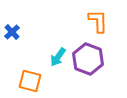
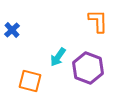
blue cross: moved 2 px up
purple hexagon: moved 9 px down
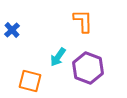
orange L-shape: moved 15 px left
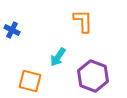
blue cross: rotated 21 degrees counterclockwise
purple hexagon: moved 5 px right, 8 px down
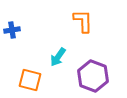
blue cross: rotated 35 degrees counterclockwise
orange square: moved 1 px up
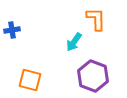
orange L-shape: moved 13 px right, 2 px up
cyan arrow: moved 16 px right, 15 px up
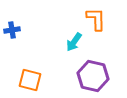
purple hexagon: rotated 8 degrees counterclockwise
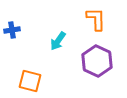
cyan arrow: moved 16 px left, 1 px up
purple hexagon: moved 4 px right, 15 px up; rotated 12 degrees clockwise
orange square: moved 1 px down
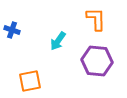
blue cross: rotated 28 degrees clockwise
purple hexagon: rotated 20 degrees counterclockwise
orange square: rotated 25 degrees counterclockwise
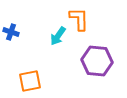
orange L-shape: moved 17 px left
blue cross: moved 1 px left, 2 px down
cyan arrow: moved 5 px up
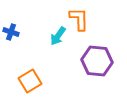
orange square: rotated 20 degrees counterclockwise
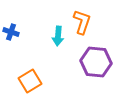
orange L-shape: moved 3 px right, 3 px down; rotated 20 degrees clockwise
cyan arrow: rotated 30 degrees counterclockwise
purple hexagon: moved 1 px left, 1 px down
